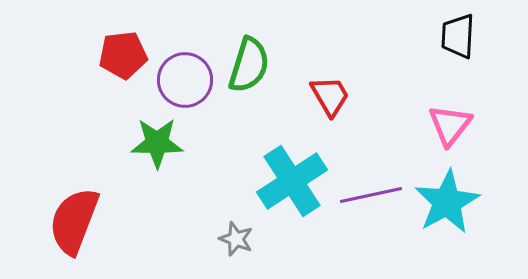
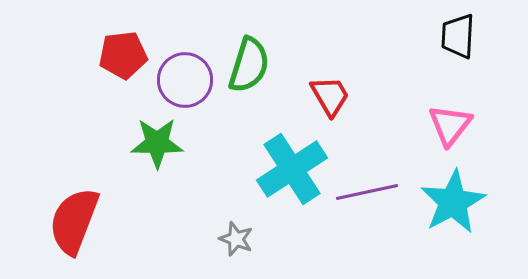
cyan cross: moved 12 px up
purple line: moved 4 px left, 3 px up
cyan star: moved 6 px right
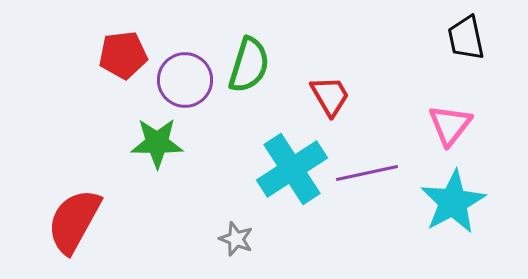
black trapezoid: moved 8 px right, 2 px down; rotated 15 degrees counterclockwise
purple line: moved 19 px up
red semicircle: rotated 8 degrees clockwise
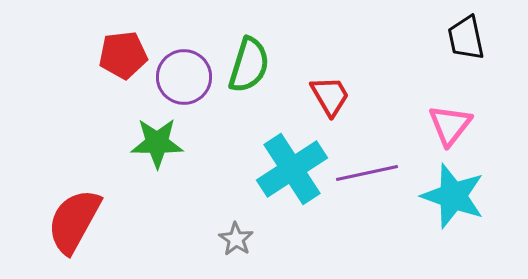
purple circle: moved 1 px left, 3 px up
cyan star: moved 6 px up; rotated 24 degrees counterclockwise
gray star: rotated 12 degrees clockwise
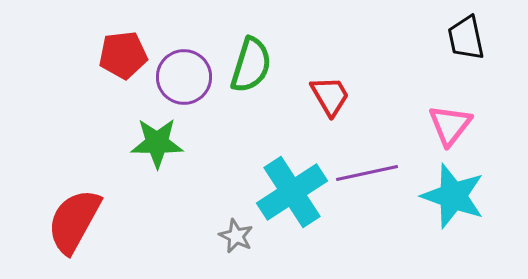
green semicircle: moved 2 px right
cyan cross: moved 23 px down
gray star: moved 3 px up; rotated 8 degrees counterclockwise
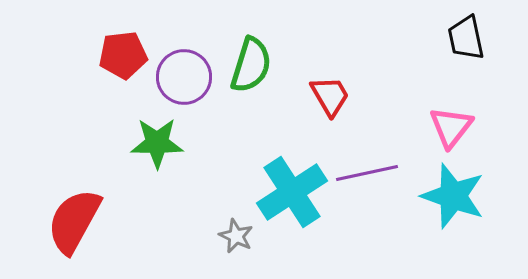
pink triangle: moved 1 px right, 2 px down
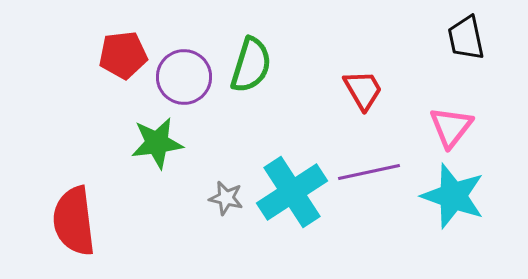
red trapezoid: moved 33 px right, 6 px up
green star: rotated 8 degrees counterclockwise
purple line: moved 2 px right, 1 px up
red semicircle: rotated 36 degrees counterclockwise
gray star: moved 10 px left, 38 px up; rotated 12 degrees counterclockwise
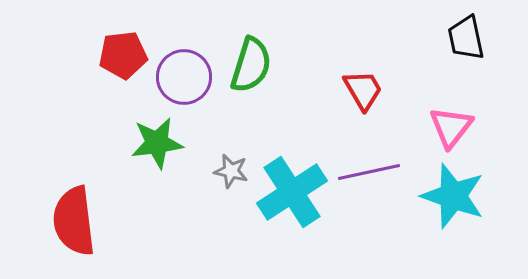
gray star: moved 5 px right, 27 px up
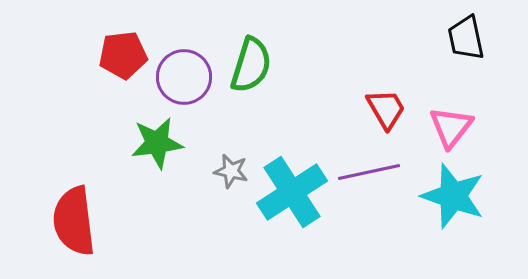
red trapezoid: moved 23 px right, 19 px down
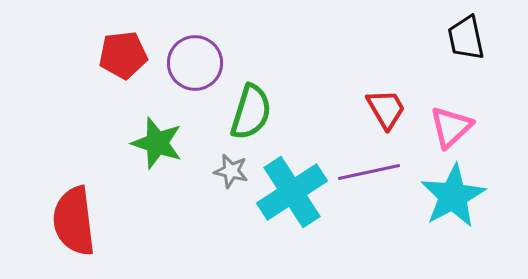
green semicircle: moved 47 px down
purple circle: moved 11 px right, 14 px up
pink triangle: rotated 9 degrees clockwise
green star: rotated 26 degrees clockwise
cyan star: rotated 24 degrees clockwise
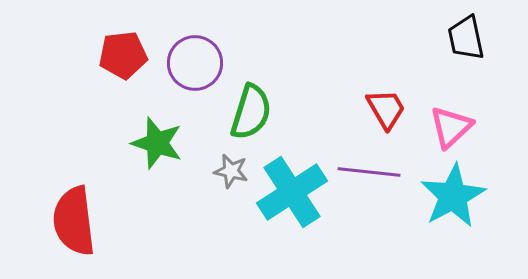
purple line: rotated 18 degrees clockwise
